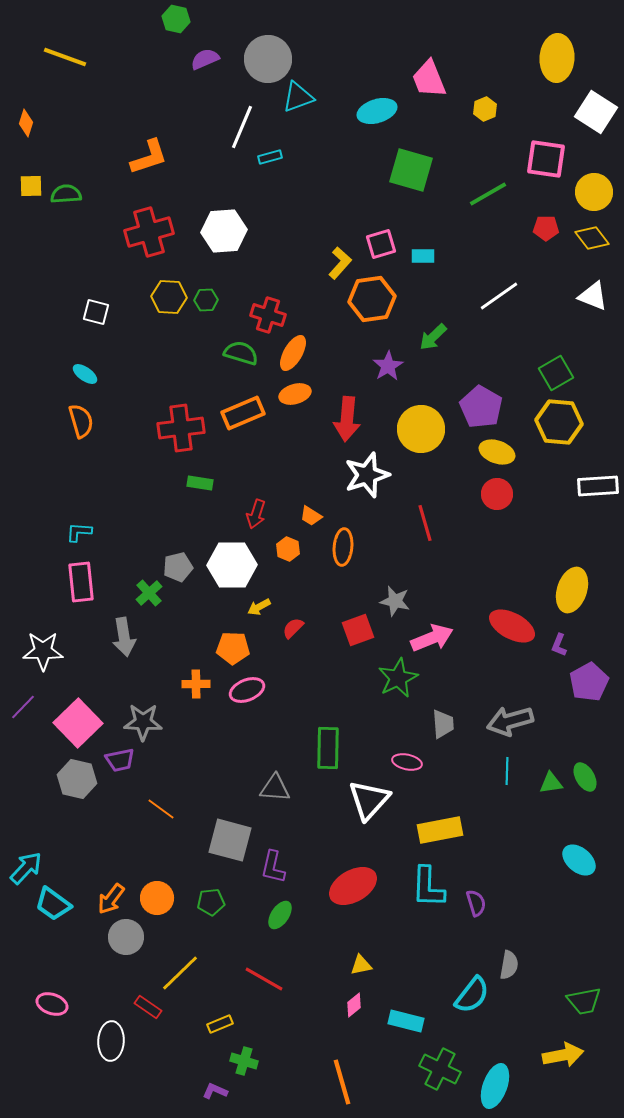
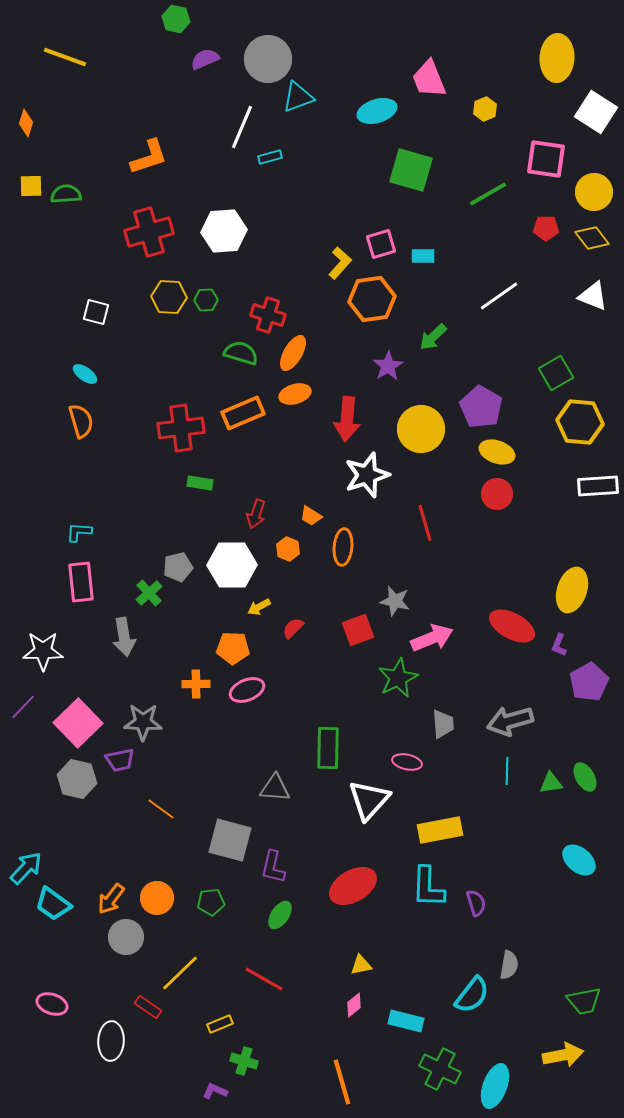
yellow hexagon at (559, 422): moved 21 px right
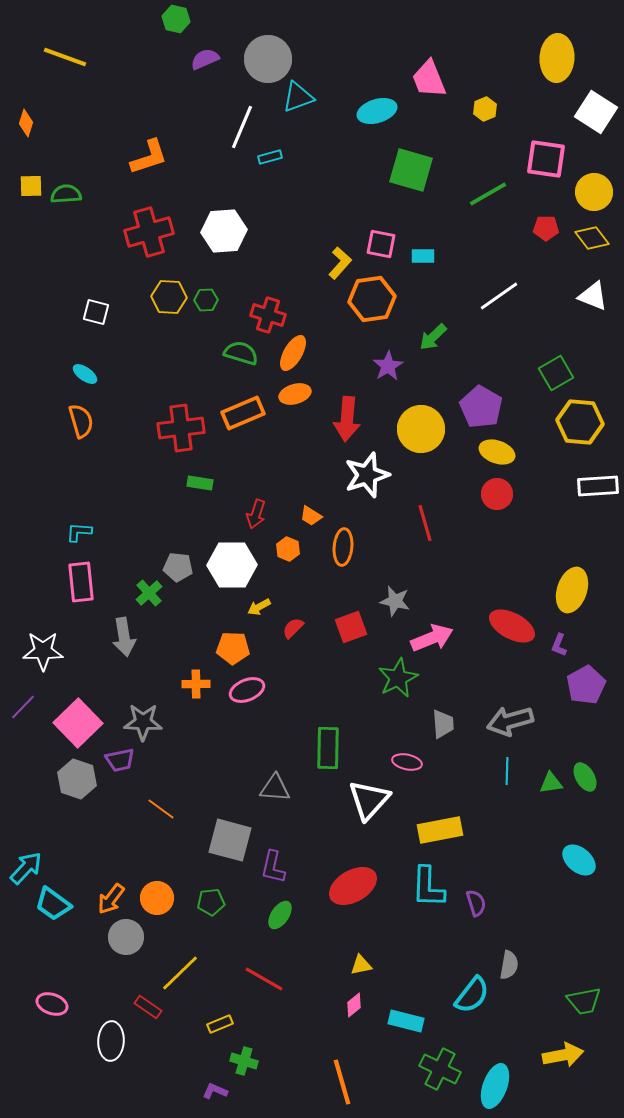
pink square at (381, 244): rotated 28 degrees clockwise
gray pentagon at (178, 567): rotated 20 degrees clockwise
red square at (358, 630): moved 7 px left, 3 px up
purple pentagon at (589, 682): moved 3 px left, 3 px down
gray hexagon at (77, 779): rotated 6 degrees clockwise
